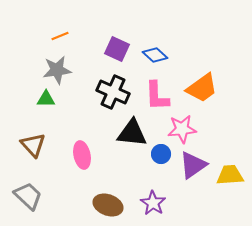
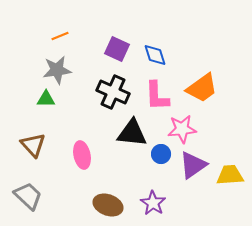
blue diamond: rotated 30 degrees clockwise
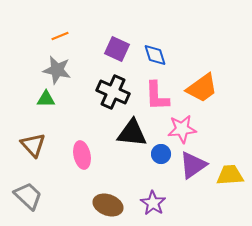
gray star: rotated 20 degrees clockwise
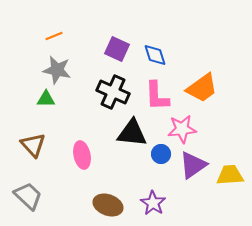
orange line: moved 6 px left
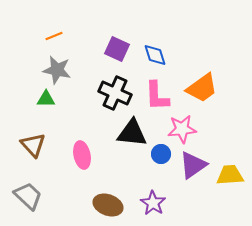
black cross: moved 2 px right, 1 px down
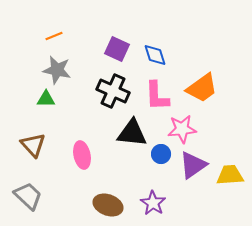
black cross: moved 2 px left, 2 px up
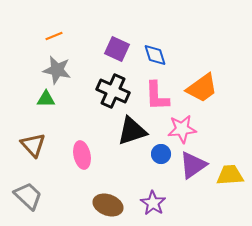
black triangle: moved 2 px up; rotated 24 degrees counterclockwise
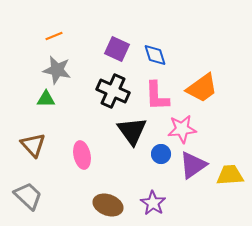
black triangle: rotated 48 degrees counterclockwise
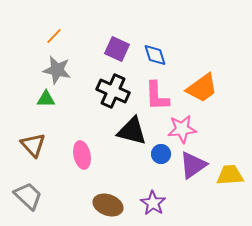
orange line: rotated 24 degrees counterclockwise
black triangle: rotated 40 degrees counterclockwise
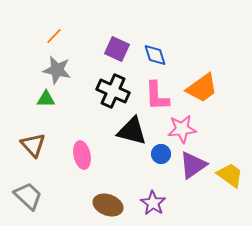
yellow trapezoid: rotated 40 degrees clockwise
